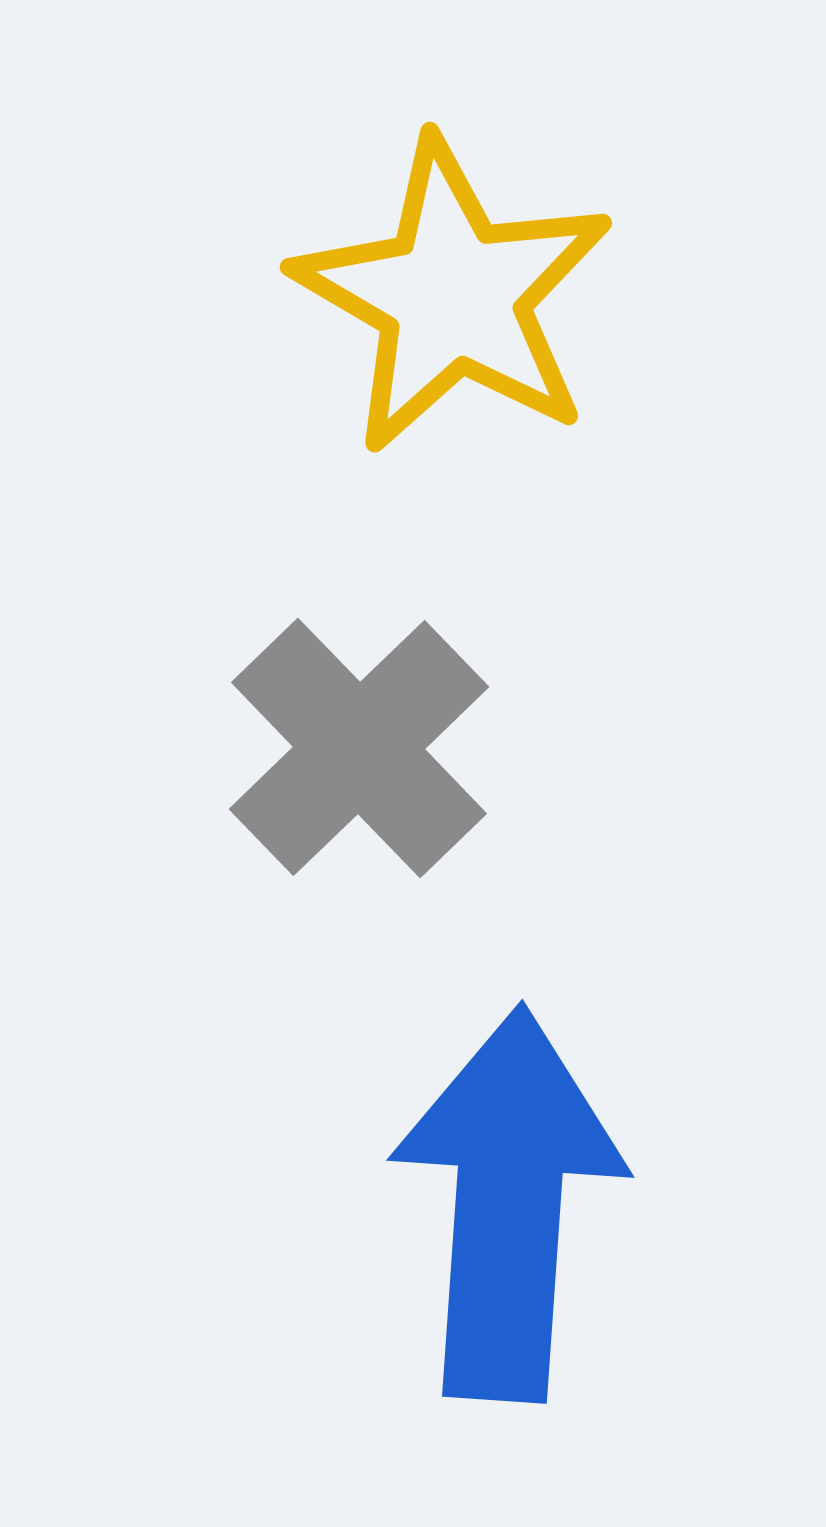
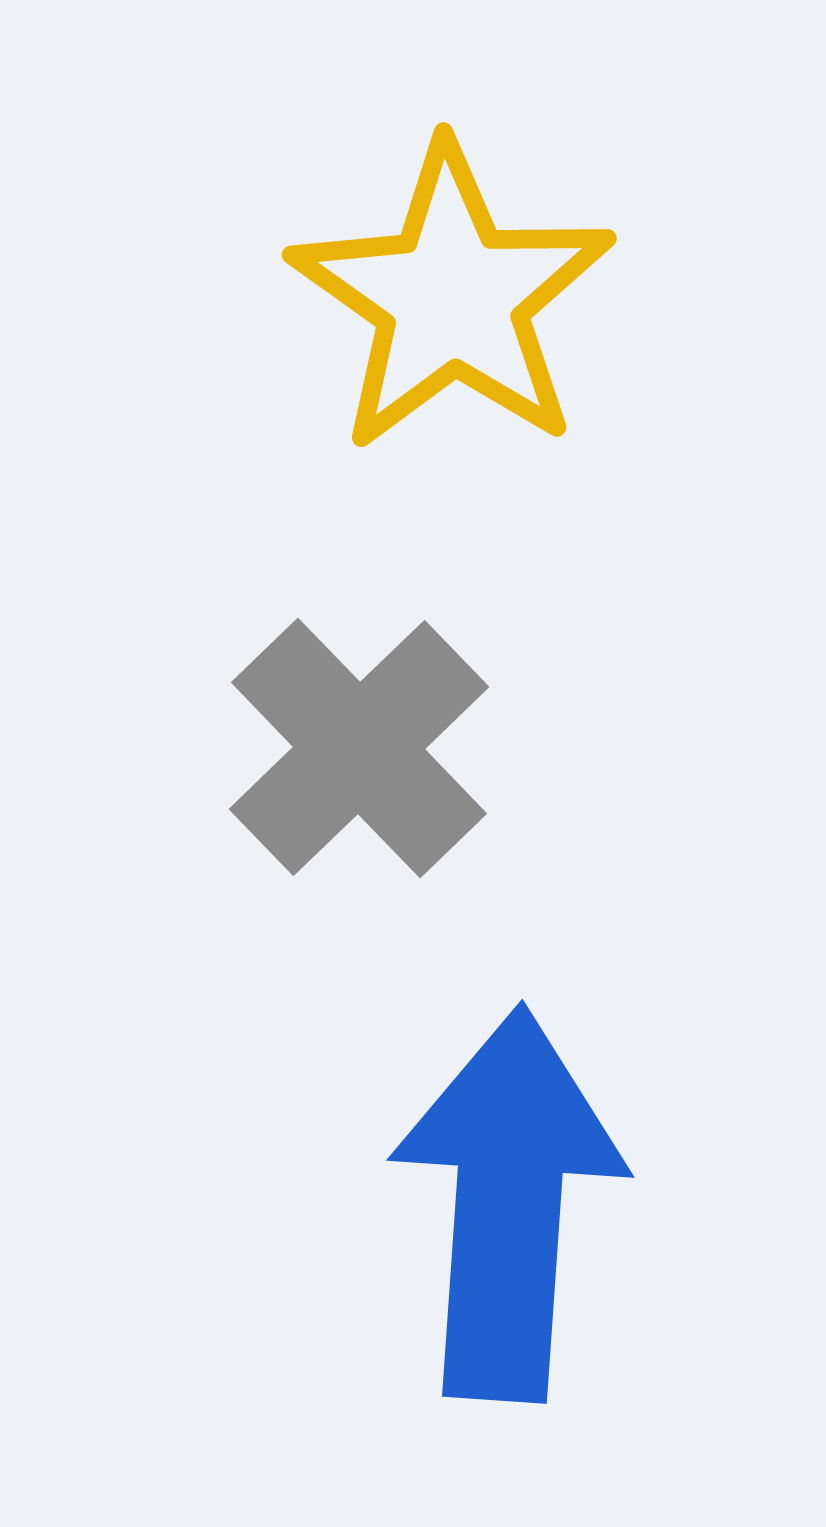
yellow star: moved 1 px left, 2 px down; rotated 5 degrees clockwise
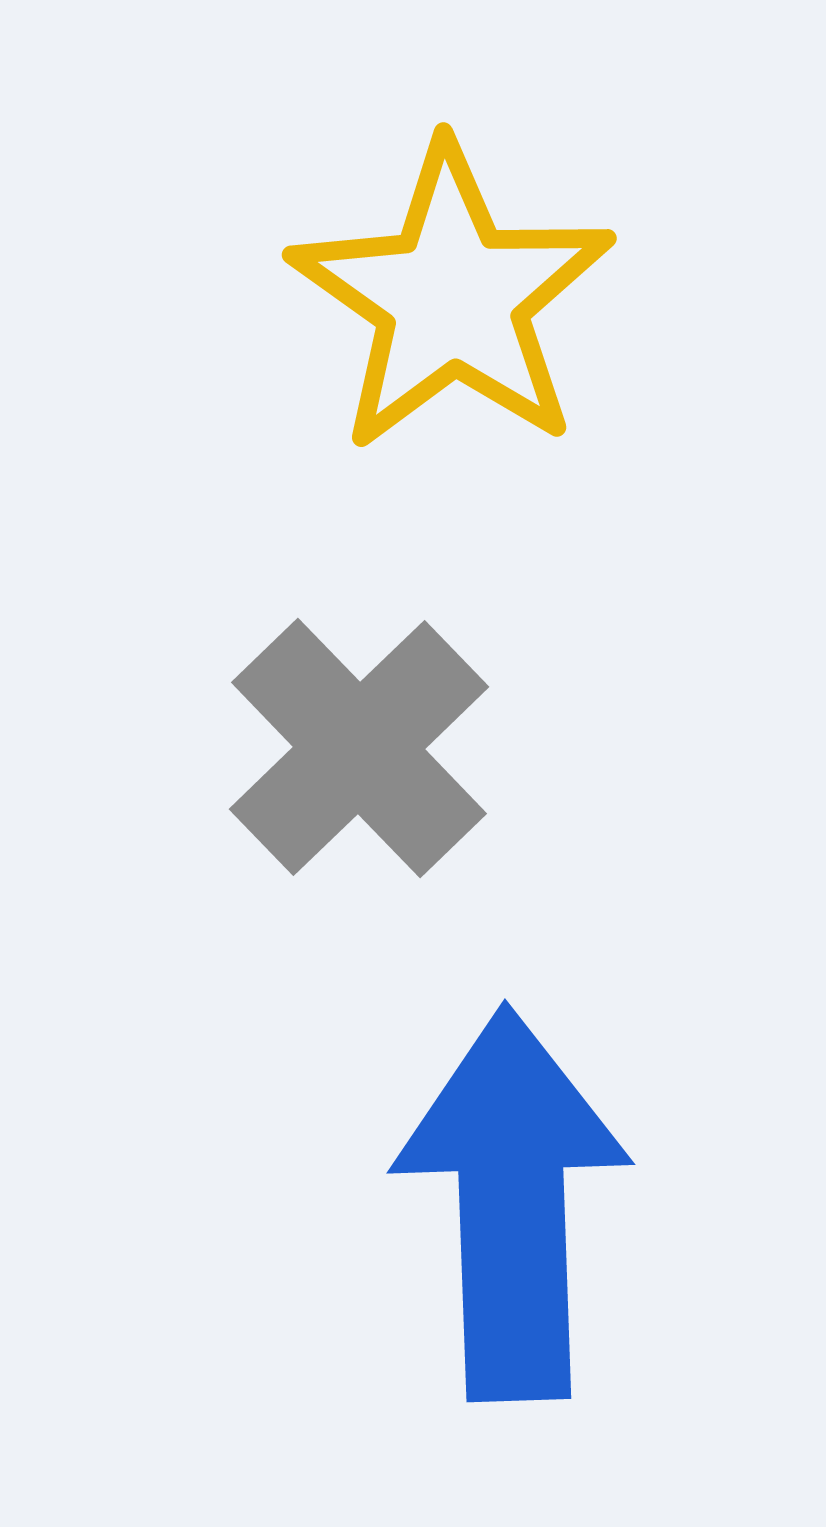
blue arrow: moved 4 px right; rotated 6 degrees counterclockwise
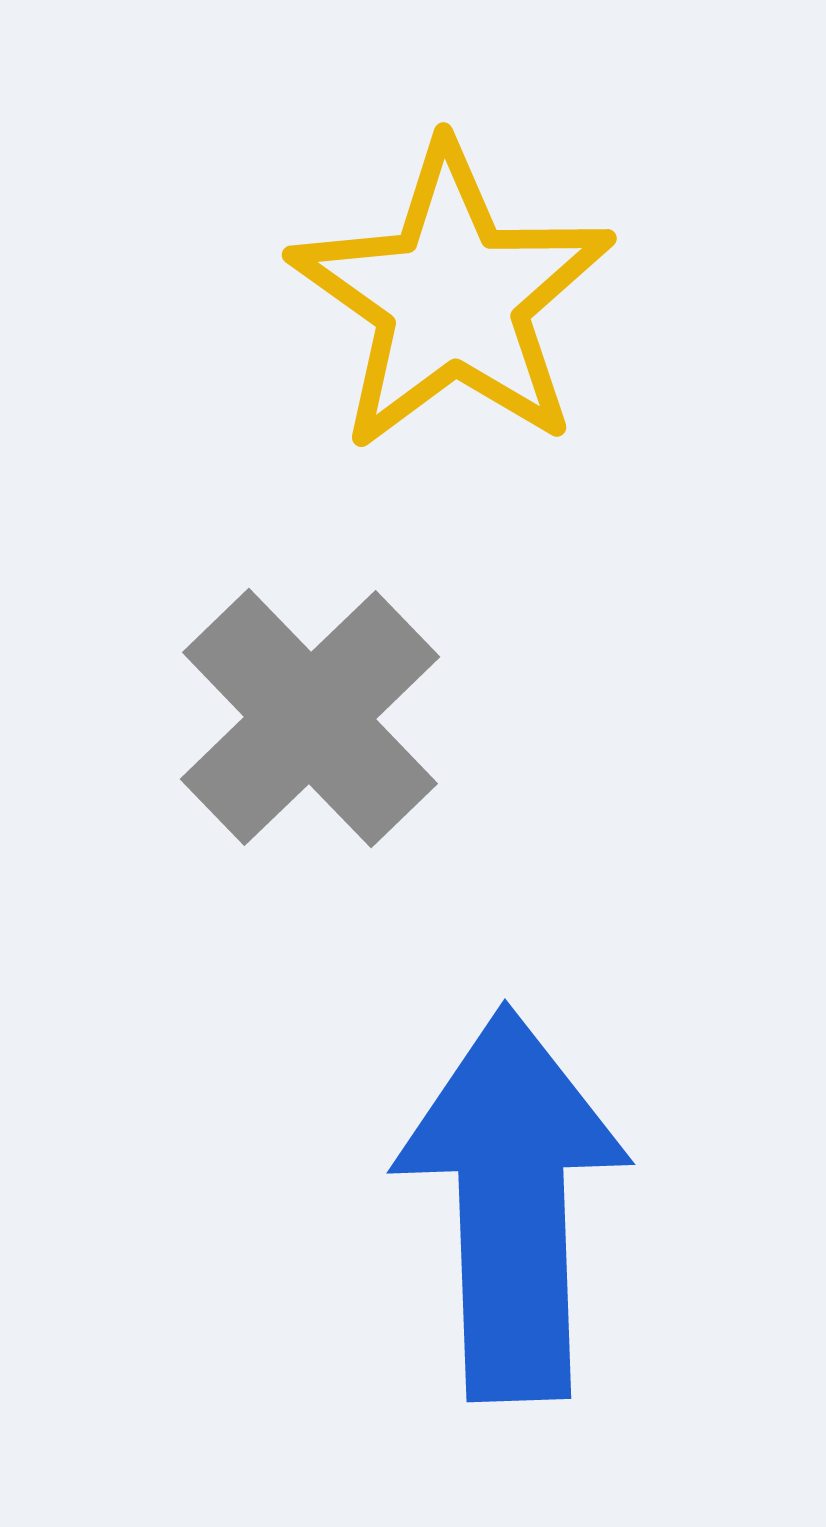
gray cross: moved 49 px left, 30 px up
